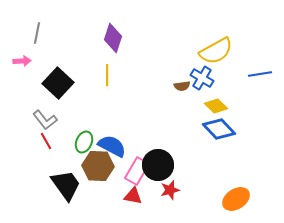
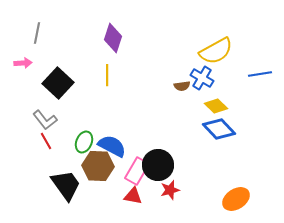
pink arrow: moved 1 px right, 2 px down
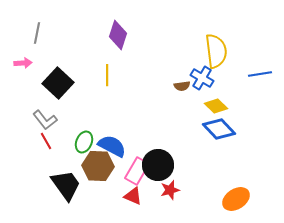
purple diamond: moved 5 px right, 3 px up
yellow semicircle: rotated 68 degrees counterclockwise
red triangle: rotated 12 degrees clockwise
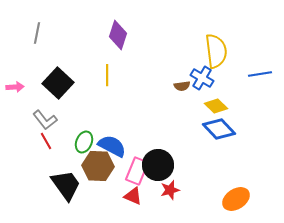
pink arrow: moved 8 px left, 24 px down
pink rectangle: rotated 8 degrees counterclockwise
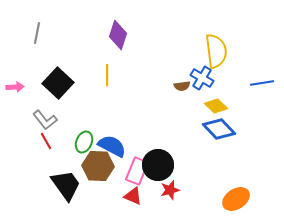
blue line: moved 2 px right, 9 px down
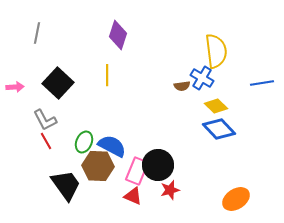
gray L-shape: rotated 10 degrees clockwise
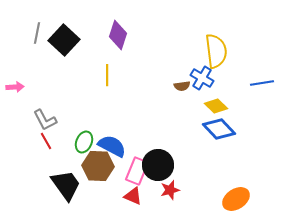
black square: moved 6 px right, 43 px up
